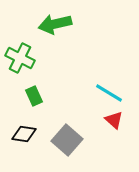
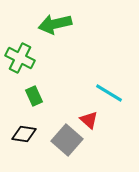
red triangle: moved 25 px left
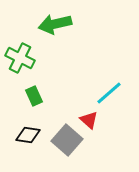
cyan line: rotated 72 degrees counterclockwise
black diamond: moved 4 px right, 1 px down
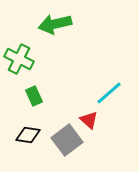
green cross: moved 1 px left, 1 px down
gray square: rotated 12 degrees clockwise
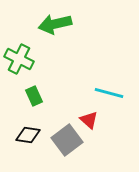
cyan line: rotated 56 degrees clockwise
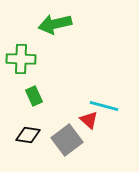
green cross: moved 2 px right; rotated 24 degrees counterclockwise
cyan line: moved 5 px left, 13 px down
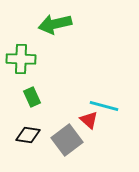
green rectangle: moved 2 px left, 1 px down
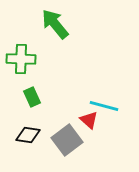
green arrow: rotated 64 degrees clockwise
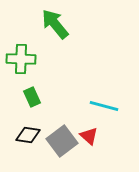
red triangle: moved 16 px down
gray square: moved 5 px left, 1 px down
